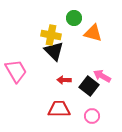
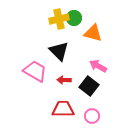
yellow cross: moved 8 px right, 16 px up; rotated 24 degrees counterclockwise
black triangle: moved 5 px right
pink trapezoid: moved 19 px right; rotated 30 degrees counterclockwise
pink arrow: moved 4 px left, 10 px up
red trapezoid: moved 4 px right
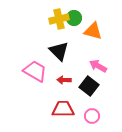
orange triangle: moved 2 px up
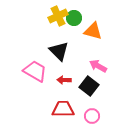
yellow cross: moved 1 px left, 3 px up; rotated 12 degrees counterclockwise
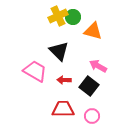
green circle: moved 1 px left, 1 px up
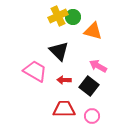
red trapezoid: moved 1 px right
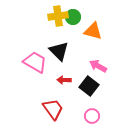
yellow cross: rotated 18 degrees clockwise
pink trapezoid: moved 9 px up
red trapezoid: moved 11 px left; rotated 55 degrees clockwise
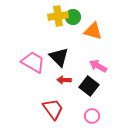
black triangle: moved 6 px down
pink trapezoid: moved 2 px left
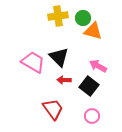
green circle: moved 10 px right, 1 px down
